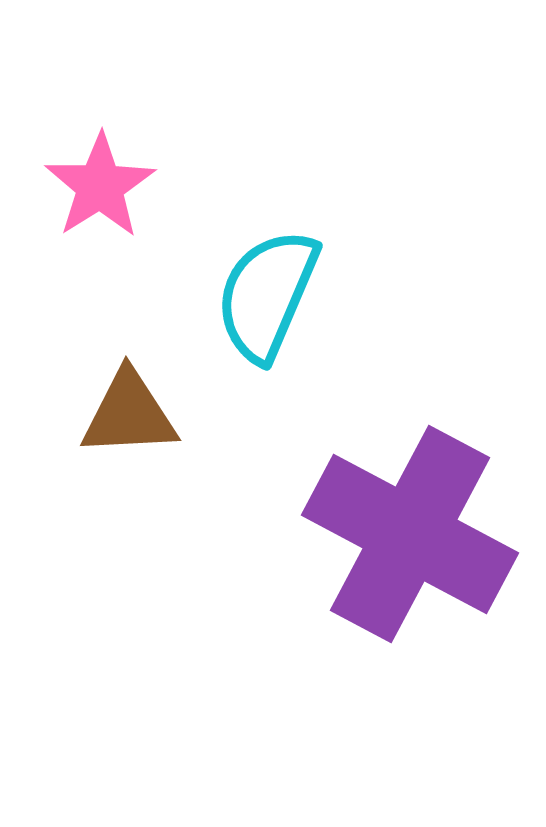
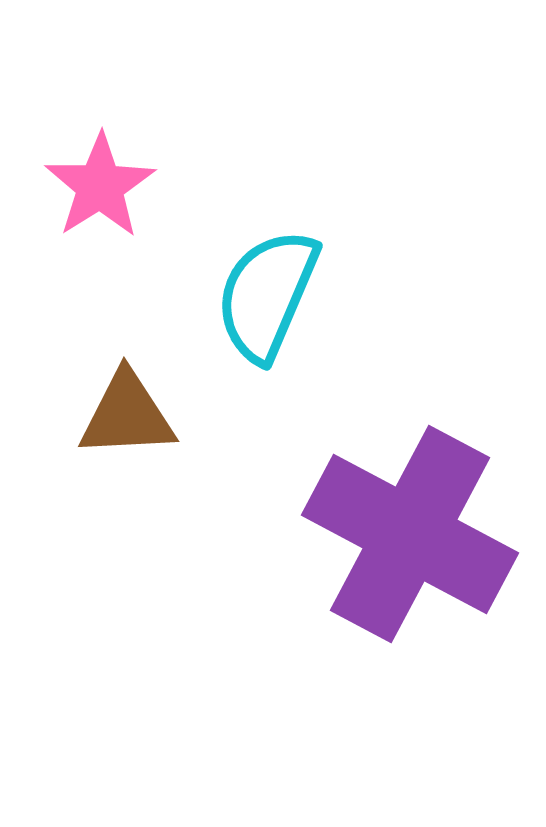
brown triangle: moved 2 px left, 1 px down
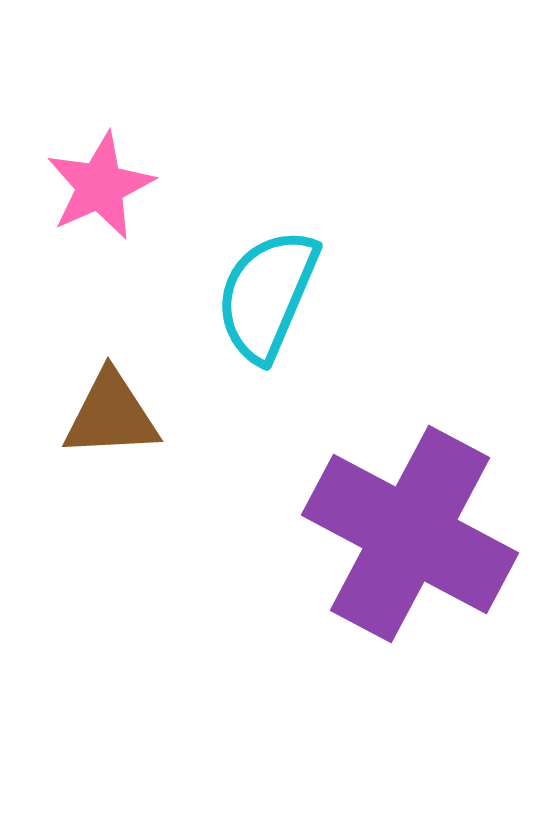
pink star: rotated 8 degrees clockwise
brown triangle: moved 16 px left
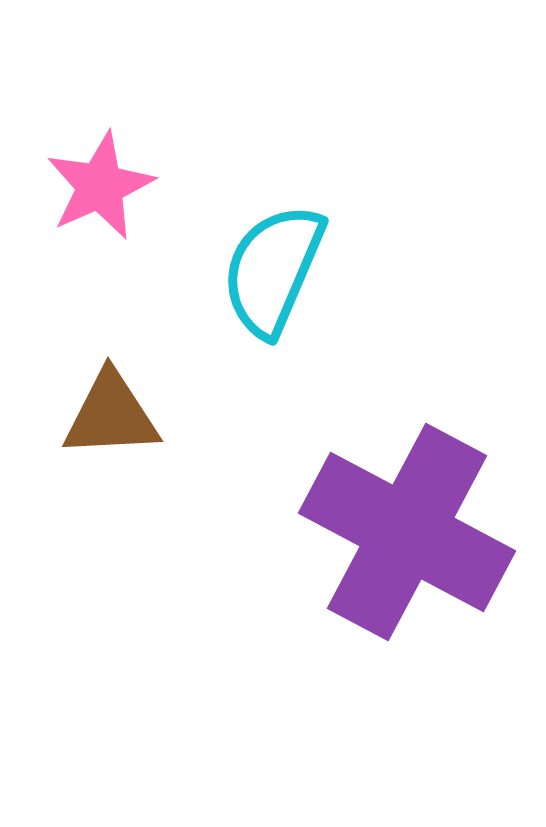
cyan semicircle: moved 6 px right, 25 px up
purple cross: moved 3 px left, 2 px up
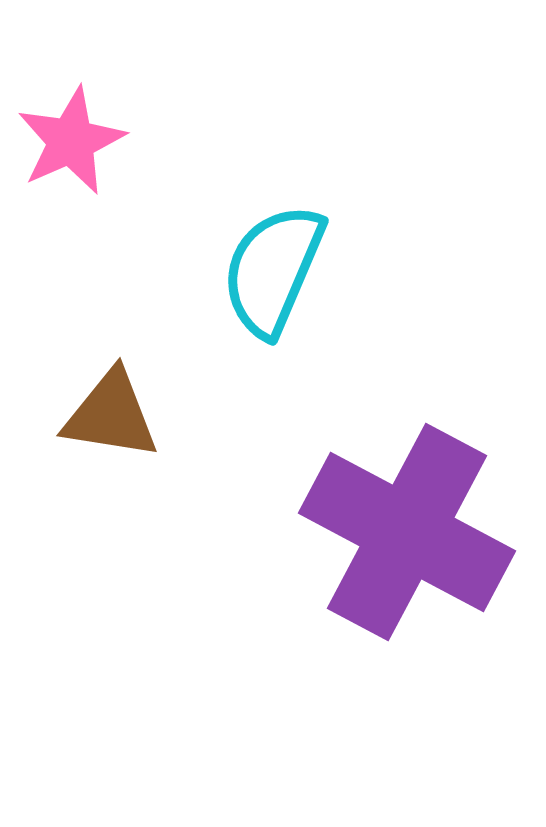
pink star: moved 29 px left, 45 px up
brown triangle: rotated 12 degrees clockwise
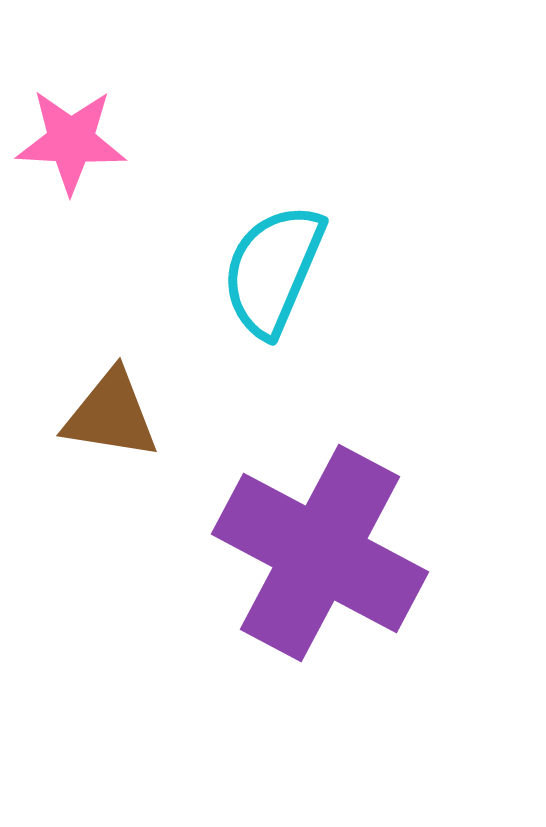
pink star: rotated 27 degrees clockwise
purple cross: moved 87 px left, 21 px down
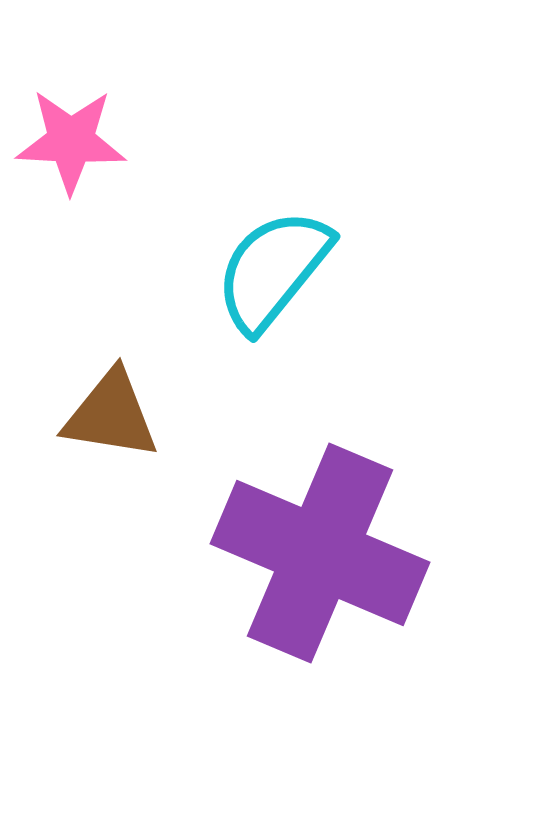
cyan semicircle: rotated 16 degrees clockwise
purple cross: rotated 5 degrees counterclockwise
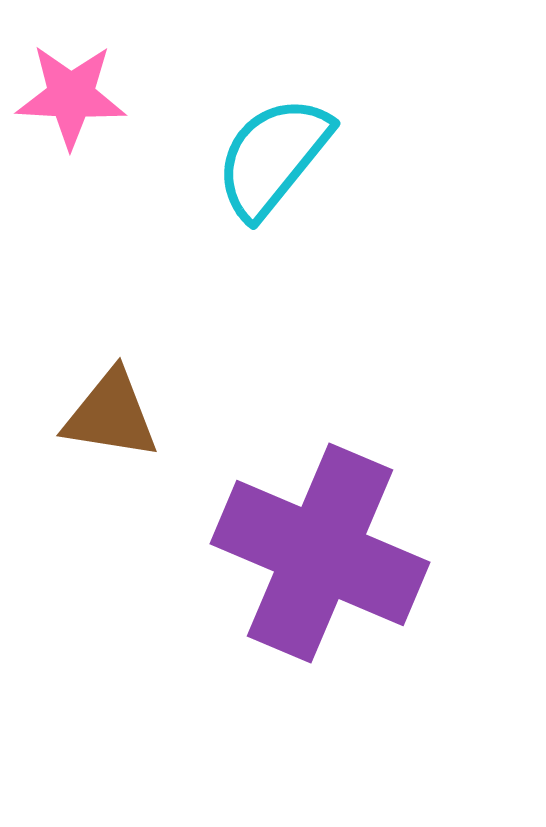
pink star: moved 45 px up
cyan semicircle: moved 113 px up
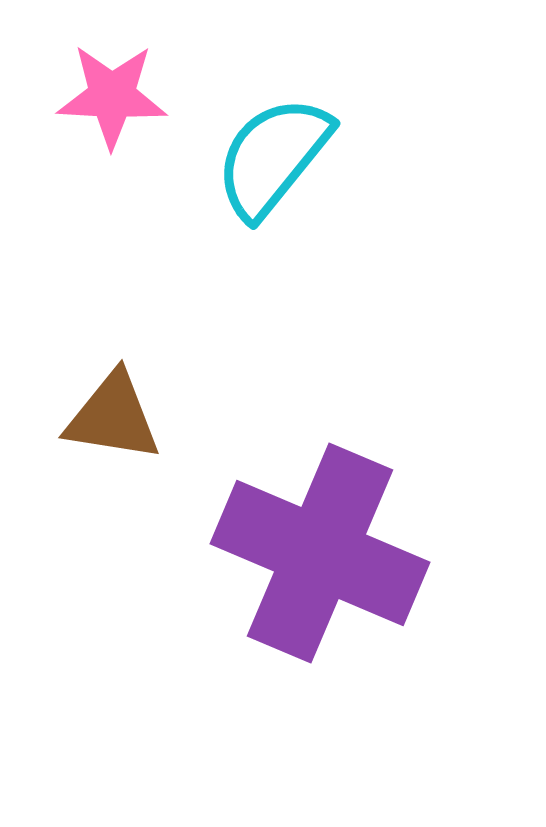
pink star: moved 41 px right
brown triangle: moved 2 px right, 2 px down
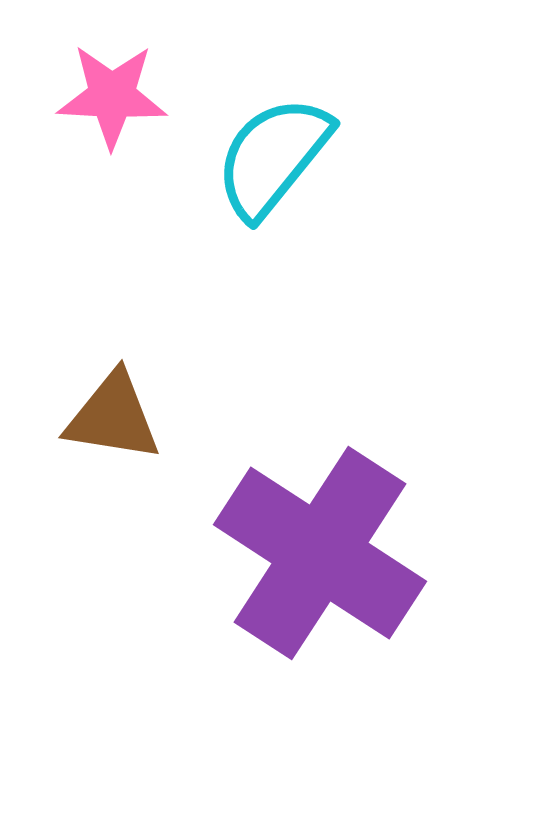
purple cross: rotated 10 degrees clockwise
